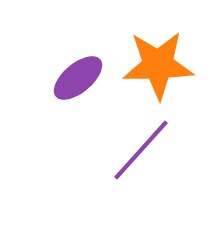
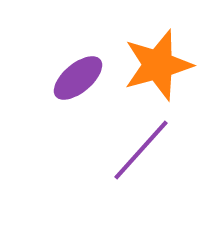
orange star: rotated 14 degrees counterclockwise
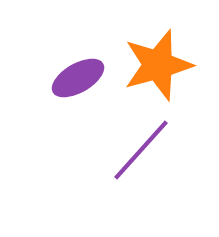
purple ellipse: rotated 10 degrees clockwise
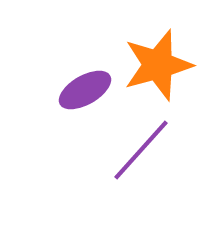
purple ellipse: moved 7 px right, 12 px down
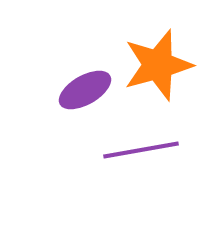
purple line: rotated 38 degrees clockwise
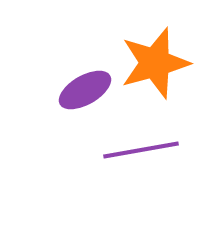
orange star: moved 3 px left, 2 px up
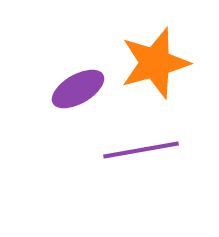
purple ellipse: moved 7 px left, 1 px up
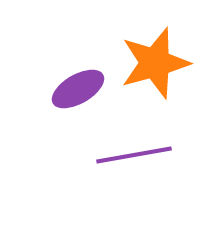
purple line: moved 7 px left, 5 px down
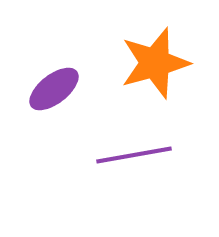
purple ellipse: moved 24 px left; rotated 8 degrees counterclockwise
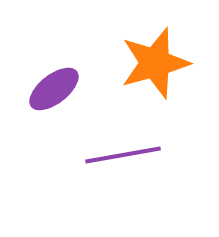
purple line: moved 11 px left
